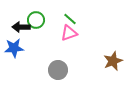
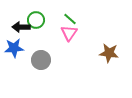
pink triangle: rotated 36 degrees counterclockwise
brown star: moved 4 px left, 8 px up; rotated 30 degrees clockwise
gray circle: moved 17 px left, 10 px up
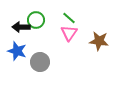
green line: moved 1 px left, 1 px up
blue star: moved 3 px right, 3 px down; rotated 24 degrees clockwise
brown star: moved 10 px left, 12 px up
gray circle: moved 1 px left, 2 px down
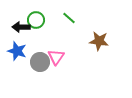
pink triangle: moved 13 px left, 24 px down
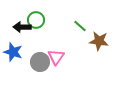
green line: moved 11 px right, 8 px down
black arrow: moved 1 px right
blue star: moved 4 px left, 1 px down
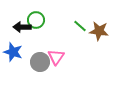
brown star: moved 10 px up
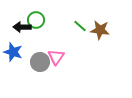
brown star: moved 1 px right, 1 px up
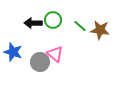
green circle: moved 17 px right
black arrow: moved 11 px right, 4 px up
pink triangle: moved 1 px left, 3 px up; rotated 24 degrees counterclockwise
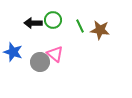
green line: rotated 24 degrees clockwise
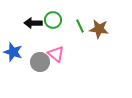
brown star: moved 1 px left, 1 px up
pink triangle: moved 1 px right
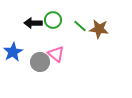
green line: rotated 24 degrees counterclockwise
blue star: rotated 24 degrees clockwise
